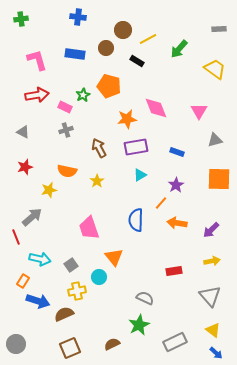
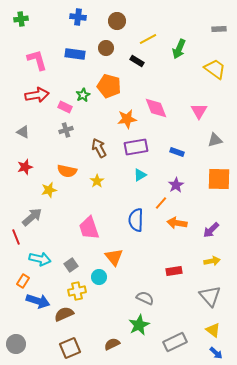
brown circle at (123, 30): moved 6 px left, 9 px up
green arrow at (179, 49): rotated 18 degrees counterclockwise
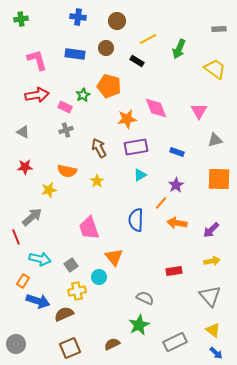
red star at (25, 167): rotated 14 degrees clockwise
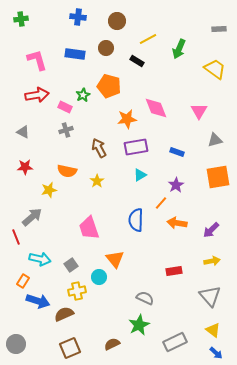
orange square at (219, 179): moved 1 px left, 2 px up; rotated 10 degrees counterclockwise
orange triangle at (114, 257): moved 1 px right, 2 px down
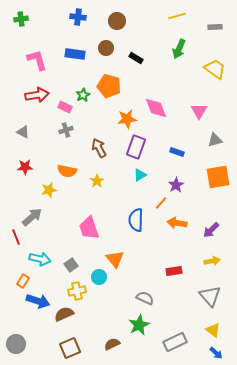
gray rectangle at (219, 29): moved 4 px left, 2 px up
yellow line at (148, 39): moved 29 px right, 23 px up; rotated 12 degrees clockwise
black rectangle at (137, 61): moved 1 px left, 3 px up
purple rectangle at (136, 147): rotated 60 degrees counterclockwise
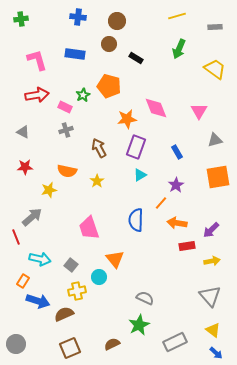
brown circle at (106, 48): moved 3 px right, 4 px up
blue rectangle at (177, 152): rotated 40 degrees clockwise
gray square at (71, 265): rotated 16 degrees counterclockwise
red rectangle at (174, 271): moved 13 px right, 25 px up
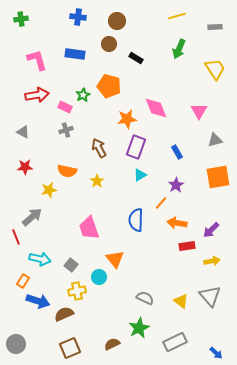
yellow trapezoid at (215, 69): rotated 20 degrees clockwise
green star at (139, 325): moved 3 px down
yellow triangle at (213, 330): moved 32 px left, 29 px up
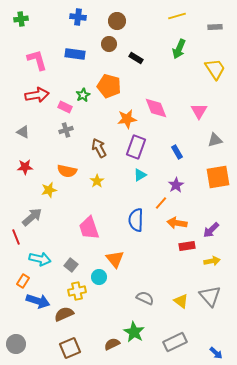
green star at (139, 328): moved 5 px left, 4 px down; rotated 15 degrees counterclockwise
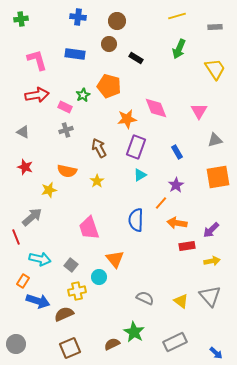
red star at (25, 167): rotated 21 degrees clockwise
